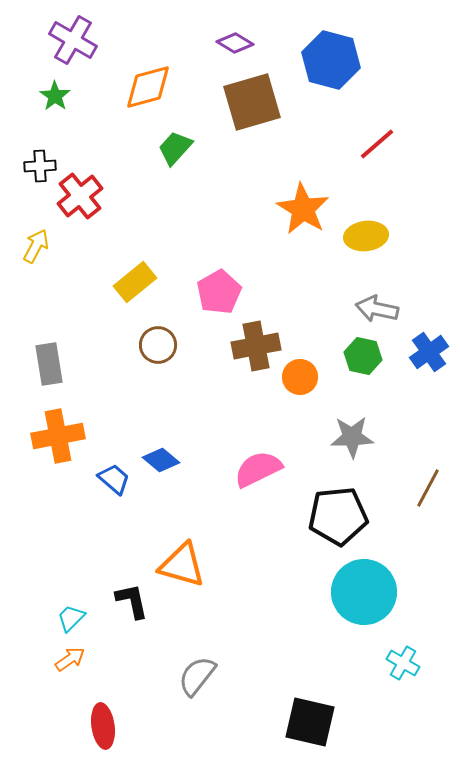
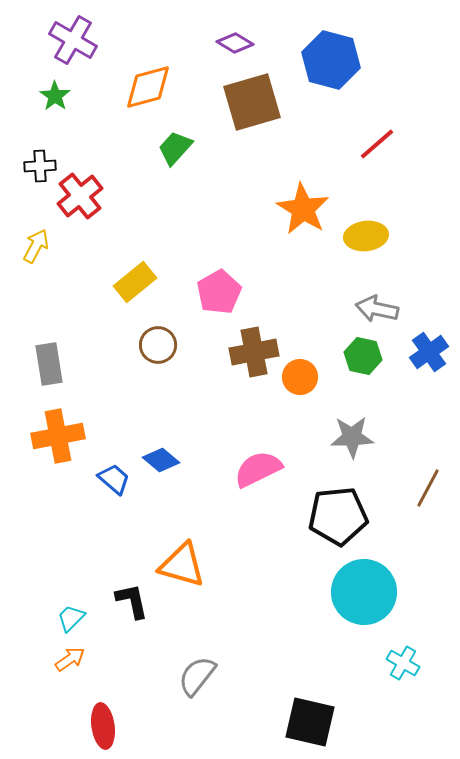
brown cross: moved 2 px left, 6 px down
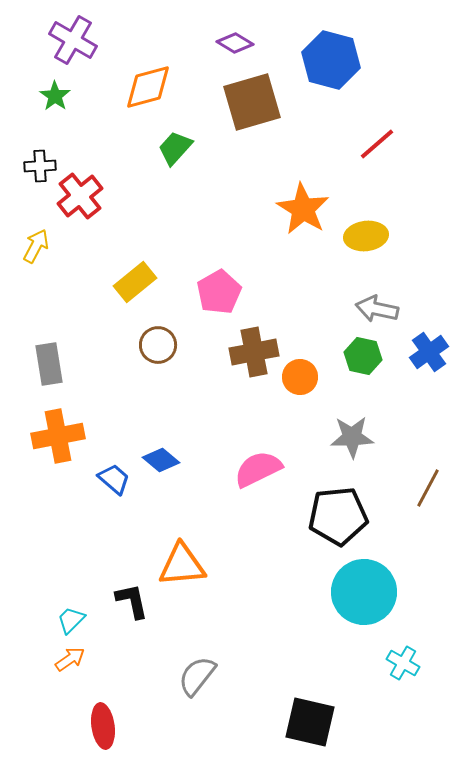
orange triangle: rotated 21 degrees counterclockwise
cyan trapezoid: moved 2 px down
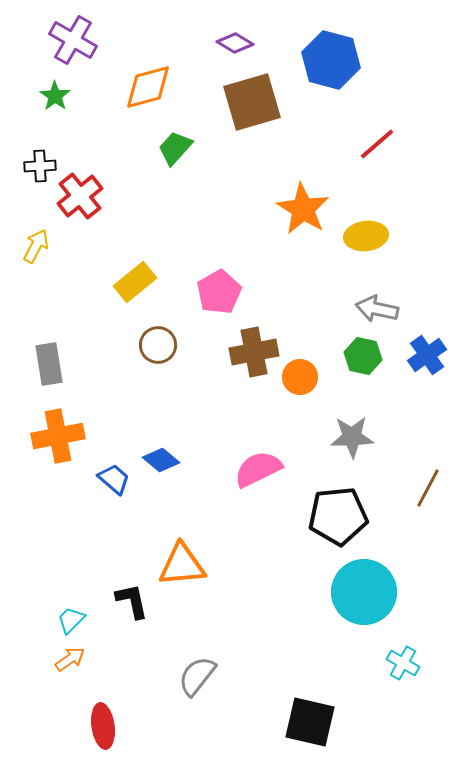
blue cross: moved 2 px left, 3 px down
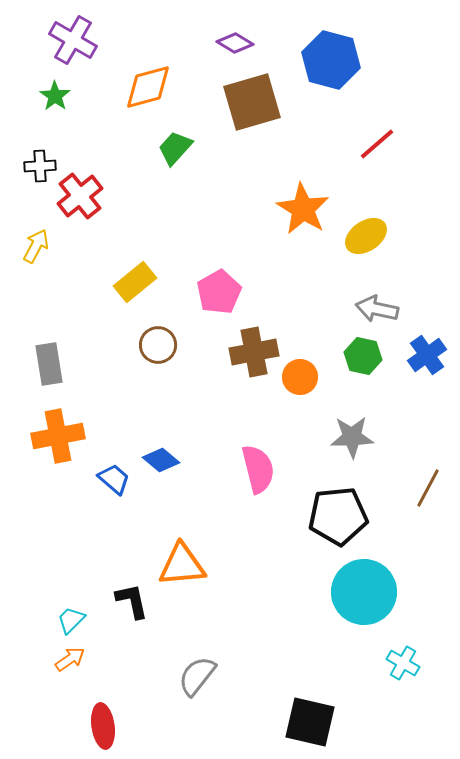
yellow ellipse: rotated 27 degrees counterclockwise
pink semicircle: rotated 102 degrees clockwise
